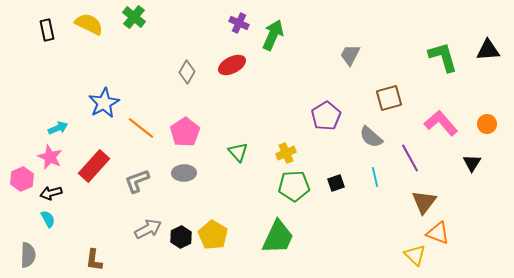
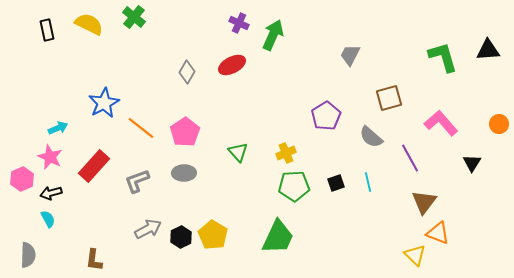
orange circle at (487, 124): moved 12 px right
cyan line at (375, 177): moved 7 px left, 5 px down
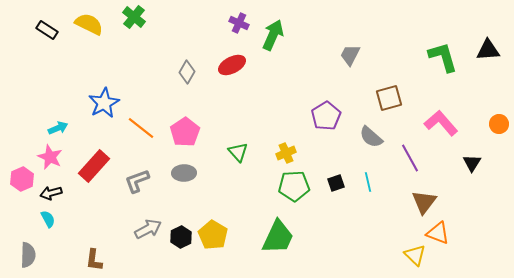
black rectangle at (47, 30): rotated 45 degrees counterclockwise
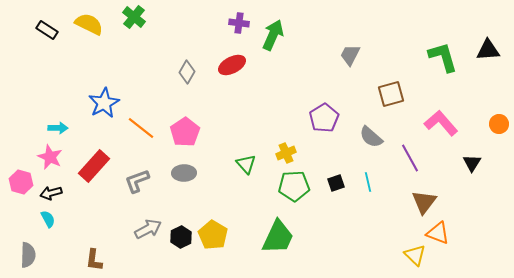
purple cross at (239, 23): rotated 18 degrees counterclockwise
brown square at (389, 98): moved 2 px right, 4 px up
purple pentagon at (326, 116): moved 2 px left, 2 px down
cyan arrow at (58, 128): rotated 24 degrees clockwise
green triangle at (238, 152): moved 8 px right, 12 px down
pink hexagon at (22, 179): moved 1 px left, 3 px down; rotated 20 degrees counterclockwise
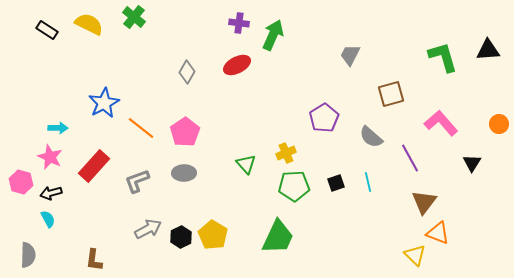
red ellipse at (232, 65): moved 5 px right
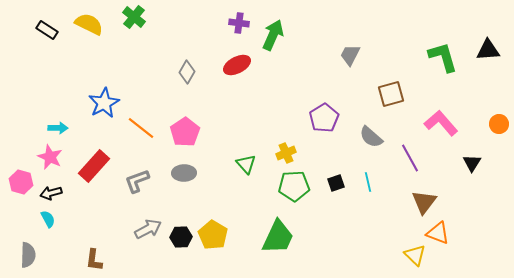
black hexagon at (181, 237): rotated 25 degrees clockwise
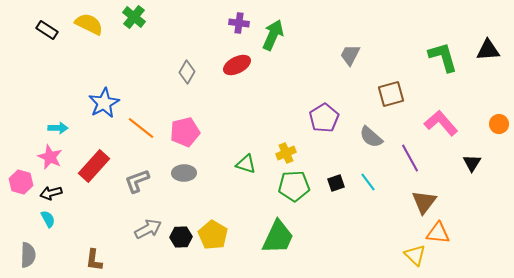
pink pentagon at (185, 132): rotated 20 degrees clockwise
green triangle at (246, 164): rotated 30 degrees counterclockwise
cyan line at (368, 182): rotated 24 degrees counterclockwise
orange triangle at (438, 233): rotated 15 degrees counterclockwise
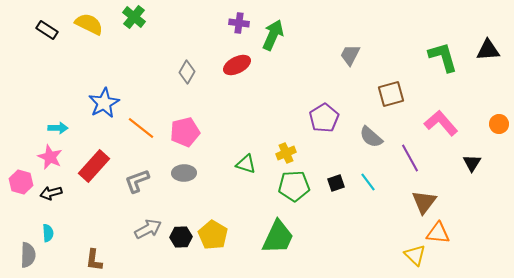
cyan semicircle at (48, 219): moved 14 px down; rotated 24 degrees clockwise
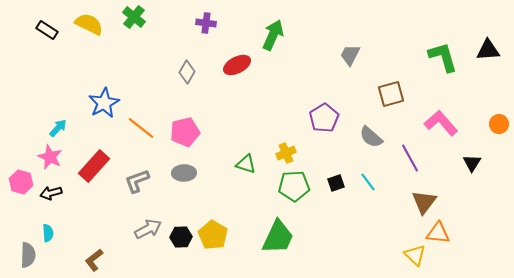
purple cross at (239, 23): moved 33 px left
cyan arrow at (58, 128): rotated 48 degrees counterclockwise
brown L-shape at (94, 260): rotated 45 degrees clockwise
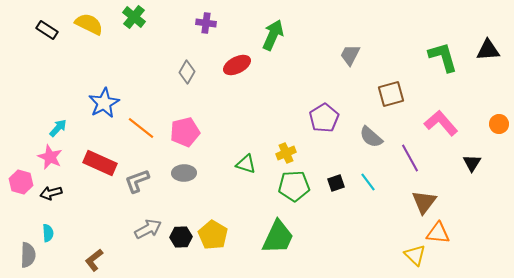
red rectangle at (94, 166): moved 6 px right, 3 px up; rotated 72 degrees clockwise
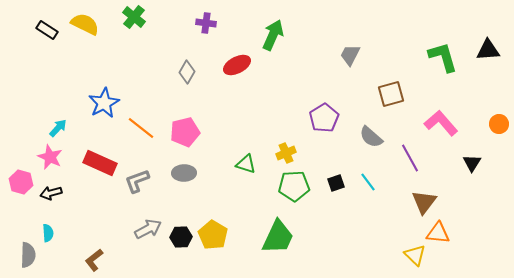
yellow semicircle at (89, 24): moved 4 px left
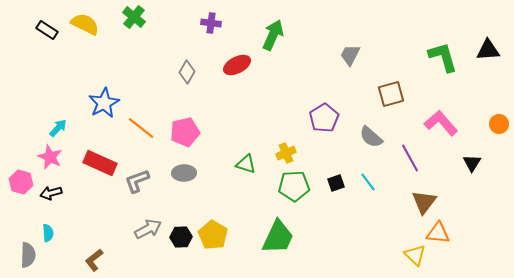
purple cross at (206, 23): moved 5 px right
